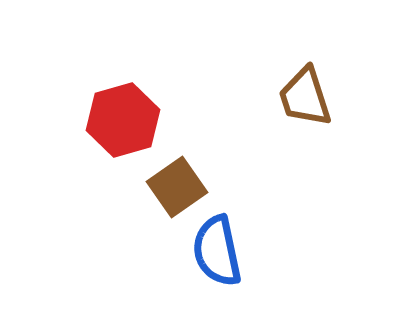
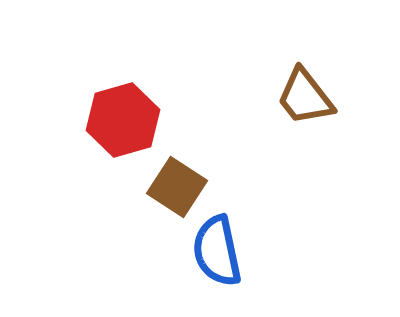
brown trapezoid: rotated 20 degrees counterclockwise
brown square: rotated 22 degrees counterclockwise
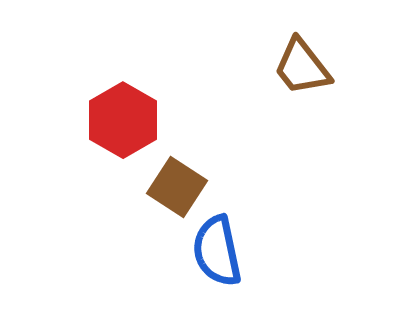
brown trapezoid: moved 3 px left, 30 px up
red hexagon: rotated 14 degrees counterclockwise
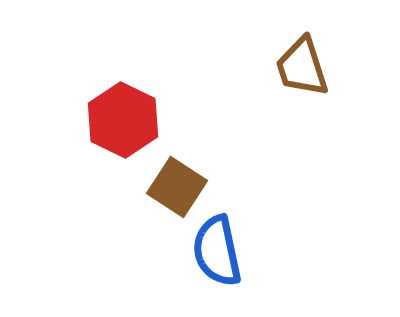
brown trapezoid: rotated 20 degrees clockwise
red hexagon: rotated 4 degrees counterclockwise
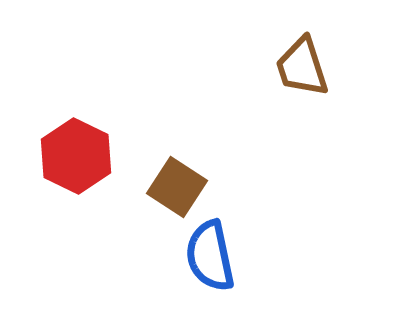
red hexagon: moved 47 px left, 36 px down
blue semicircle: moved 7 px left, 5 px down
